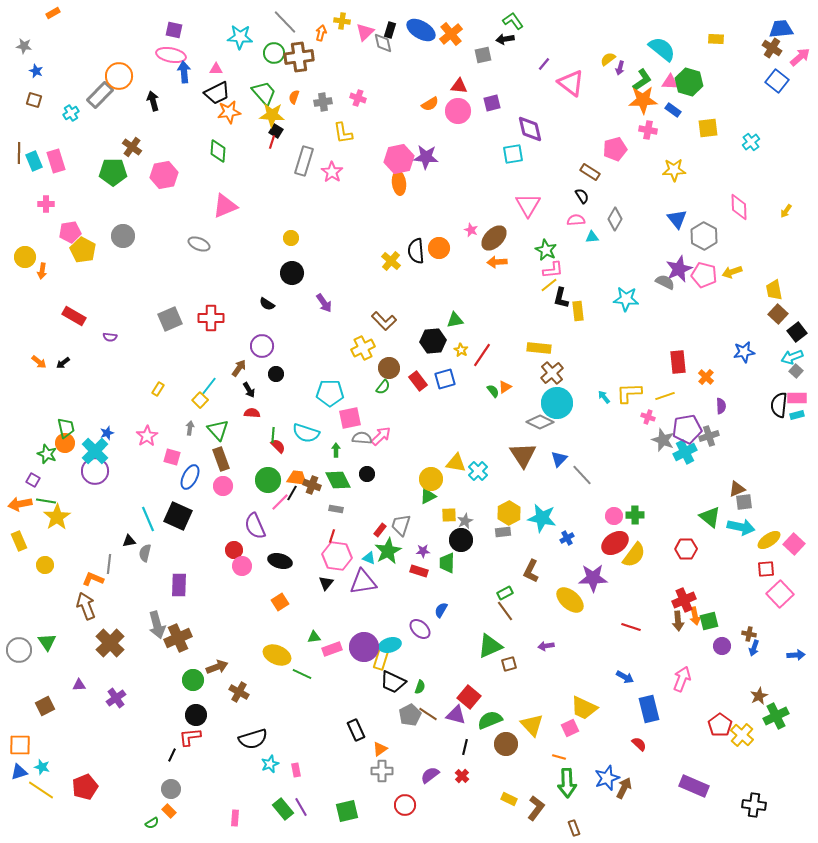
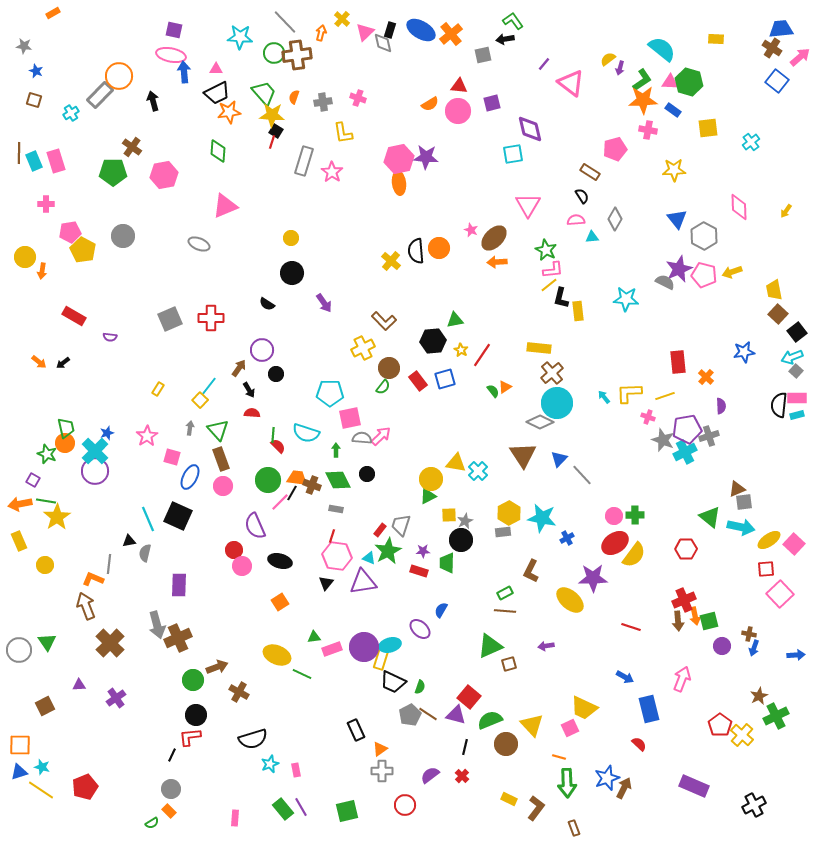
yellow cross at (342, 21): moved 2 px up; rotated 35 degrees clockwise
brown cross at (299, 57): moved 2 px left, 2 px up
purple circle at (262, 346): moved 4 px down
brown line at (505, 611): rotated 50 degrees counterclockwise
black cross at (754, 805): rotated 35 degrees counterclockwise
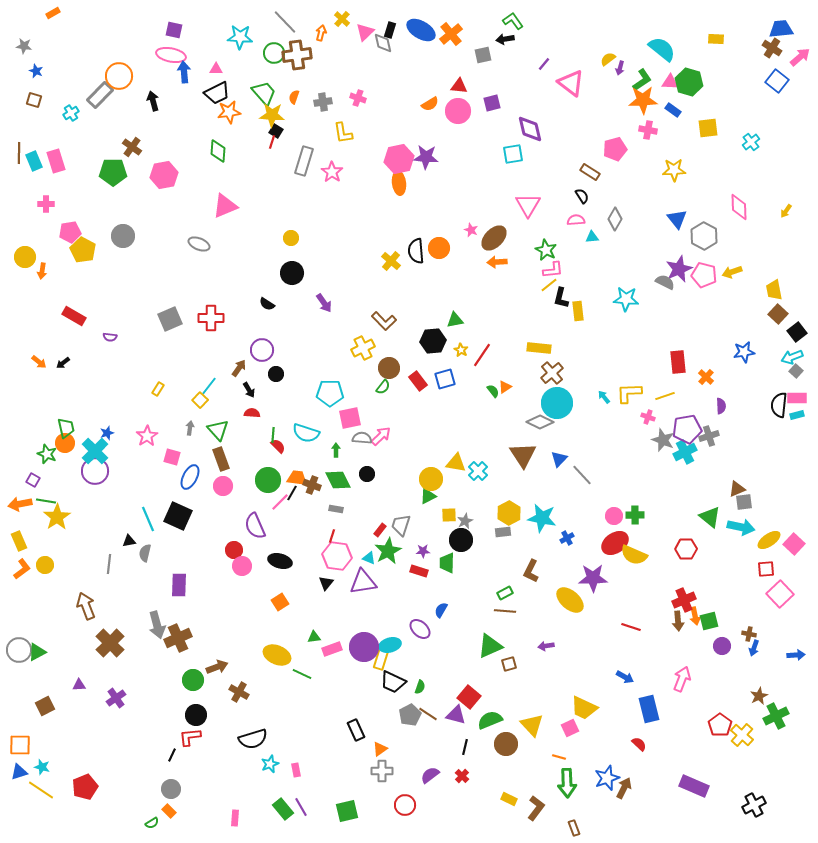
yellow semicircle at (634, 555): rotated 76 degrees clockwise
orange L-shape at (93, 579): moved 71 px left, 10 px up; rotated 120 degrees clockwise
green triangle at (47, 642): moved 10 px left, 10 px down; rotated 36 degrees clockwise
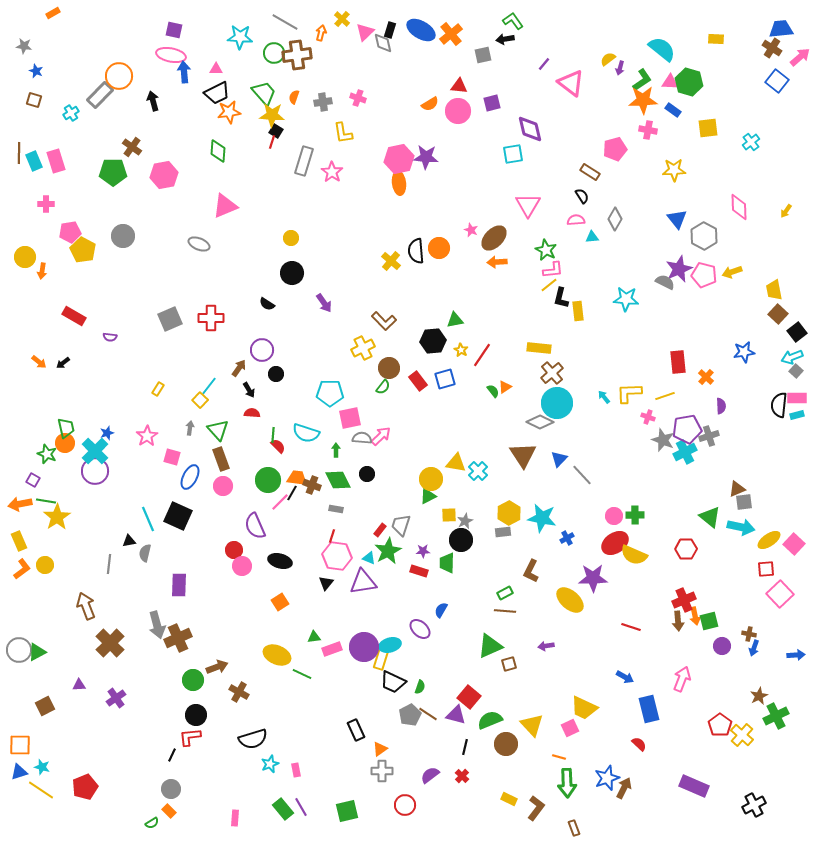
gray line at (285, 22): rotated 16 degrees counterclockwise
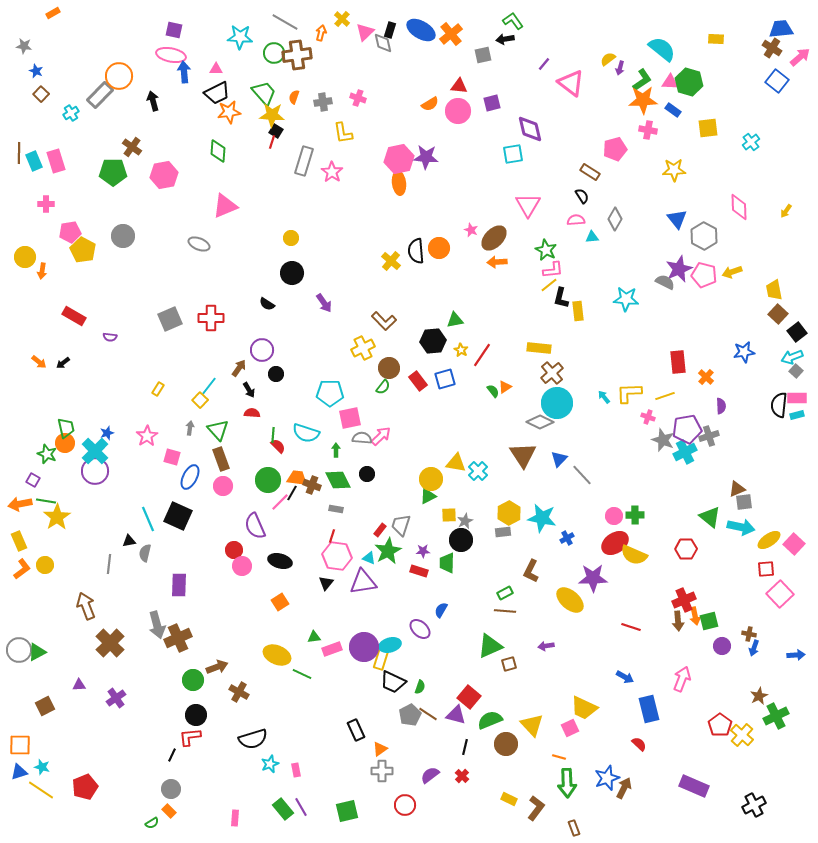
brown square at (34, 100): moved 7 px right, 6 px up; rotated 28 degrees clockwise
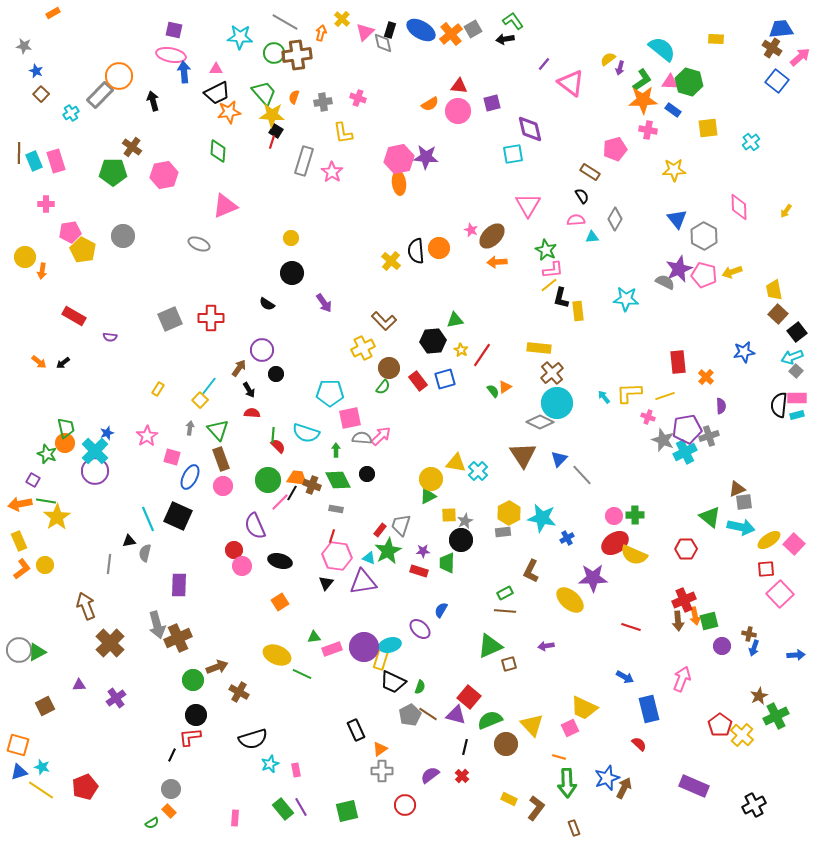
gray square at (483, 55): moved 10 px left, 26 px up; rotated 18 degrees counterclockwise
brown ellipse at (494, 238): moved 2 px left, 2 px up
orange square at (20, 745): moved 2 px left; rotated 15 degrees clockwise
